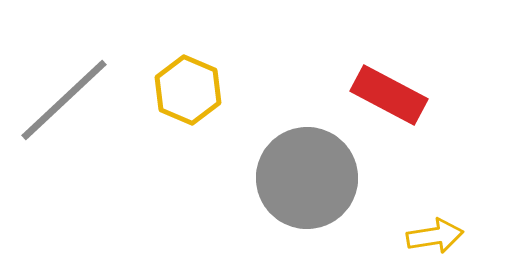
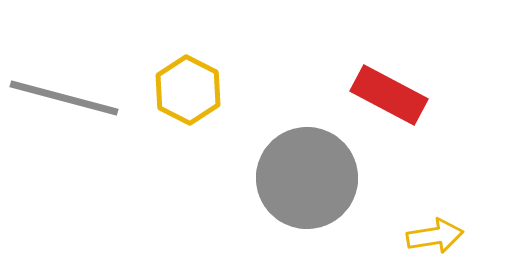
yellow hexagon: rotated 4 degrees clockwise
gray line: moved 2 px up; rotated 58 degrees clockwise
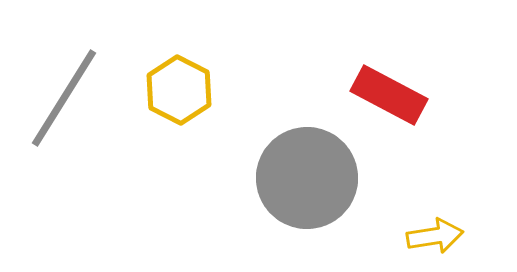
yellow hexagon: moved 9 px left
gray line: rotated 73 degrees counterclockwise
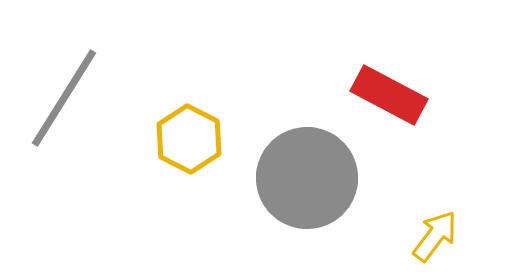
yellow hexagon: moved 10 px right, 49 px down
yellow arrow: rotated 44 degrees counterclockwise
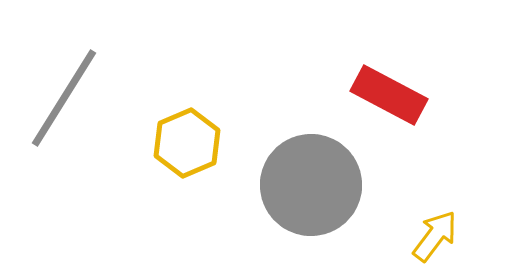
yellow hexagon: moved 2 px left, 4 px down; rotated 10 degrees clockwise
gray circle: moved 4 px right, 7 px down
